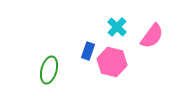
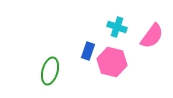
cyan cross: rotated 24 degrees counterclockwise
green ellipse: moved 1 px right, 1 px down
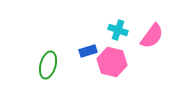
cyan cross: moved 1 px right, 3 px down
blue rectangle: rotated 54 degrees clockwise
green ellipse: moved 2 px left, 6 px up
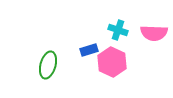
pink semicircle: moved 2 px right, 3 px up; rotated 56 degrees clockwise
blue rectangle: moved 1 px right, 1 px up
pink hexagon: rotated 12 degrees clockwise
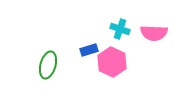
cyan cross: moved 2 px right, 1 px up
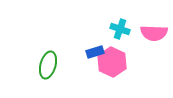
blue rectangle: moved 6 px right, 2 px down
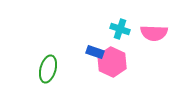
blue rectangle: rotated 36 degrees clockwise
green ellipse: moved 4 px down
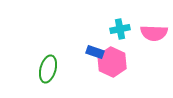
cyan cross: rotated 30 degrees counterclockwise
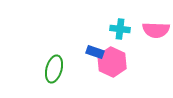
cyan cross: rotated 18 degrees clockwise
pink semicircle: moved 2 px right, 3 px up
green ellipse: moved 6 px right
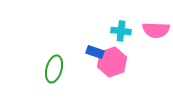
cyan cross: moved 1 px right, 2 px down
pink hexagon: rotated 16 degrees clockwise
